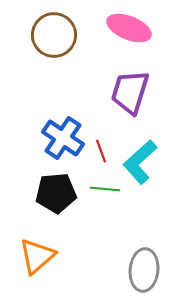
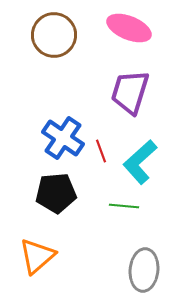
green line: moved 19 px right, 17 px down
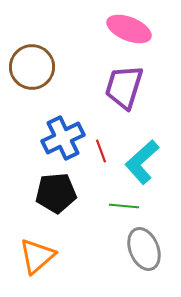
pink ellipse: moved 1 px down
brown circle: moved 22 px left, 32 px down
purple trapezoid: moved 6 px left, 5 px up
blue cross: rotated 30 degrees clockwise
cyan L-shape: moved 2 px right
gray ellipse: moved 21 px up; rotated 27 degrees counterclockwise
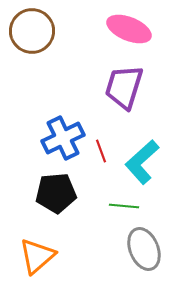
brown circle: moved 36 px up
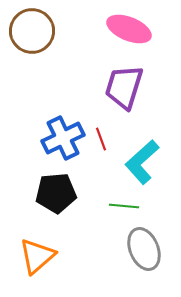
red line: moved 12 px up
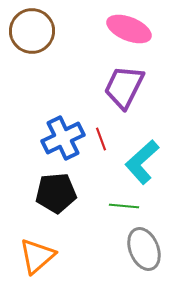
purple trapezoid: rotated 9 degrees clockwise
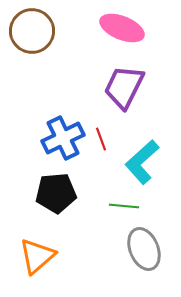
pink ellipse: moved 7 px left, 1 px up
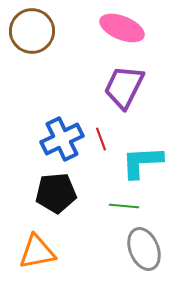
blue cross: moved 1 px left, 1 px down
cyan L-shape: rotated 39 degrees clockwise
orange triangle: moved 4 px up; rotated 30 degrees clockwise
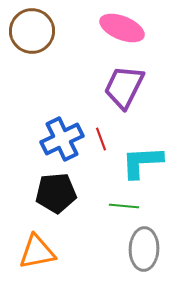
gray ellipse: rotated 24 degrees clockwise
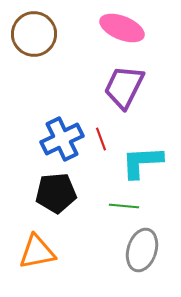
brown circle: moved 2 px right, 3 px down
gray ellipse: moved 2 px left, 1 px down; rotated 15 degrees clockwise
